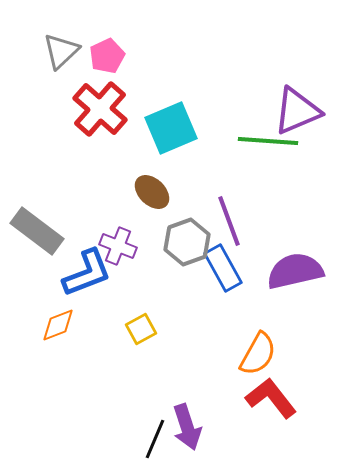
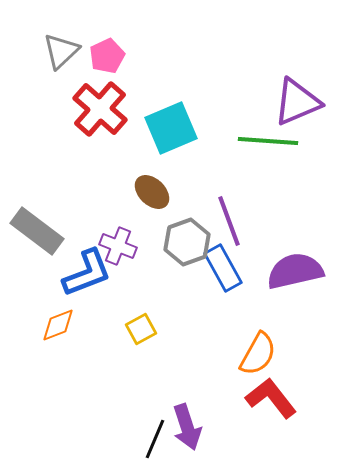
purple triangle: moved 9 px up
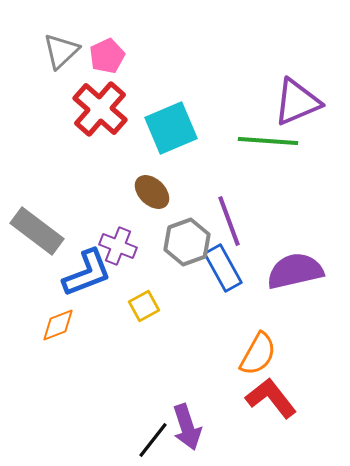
yellow square: moved 3 px right, 23 px up
black line: moved 2 px left, 1 px down; rotated 15 degrees clockwise
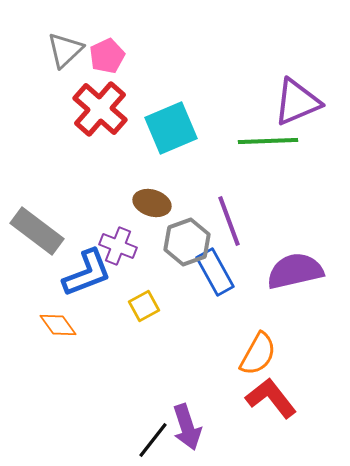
gray triangle: moved 4 px right, 1 px up
green line: rotated 6 degrees counterclockwise
brown ellipse: moved 11 px down; rotated 27 degrees counterclockwise
blue rectangle: moved 8 px left, 4 px down
orange diamond: rotated 75 degrees clockwise
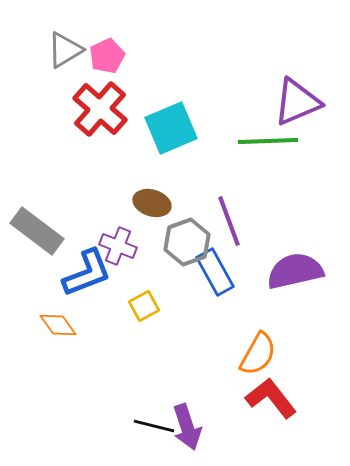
gray triangle: rotated 12 degrees clockwise
black line: moved 1 px right, 14 px up; rotated 66 degrees clockwise
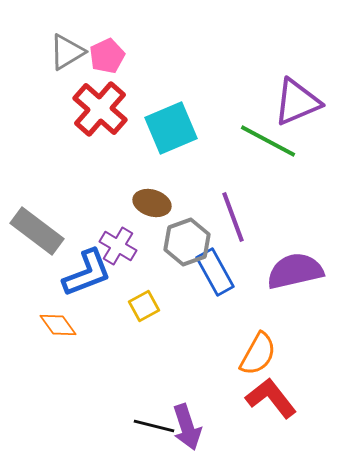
gray triangle: moved 2 px right, 2 px down
green line: rotated 30 degrees clockwise
purple line: moved 4 px right, 4 px up
purple cross: rotated 9 degrees clockwise
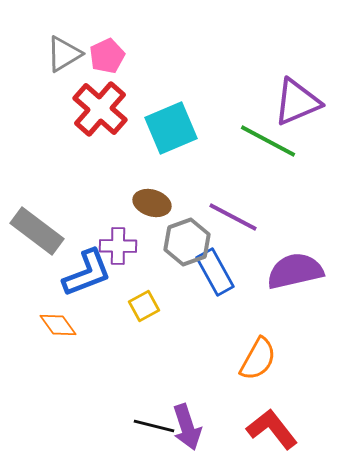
gray triangle: moved 3 px left, 2 px down
purple line: rotated 42 degrees counterclockwise
purple cross: rotated 30 degrees counterclockwise
orange semicircle: moved 5 px down
red L-shape: moved 1 px right, 31 px down
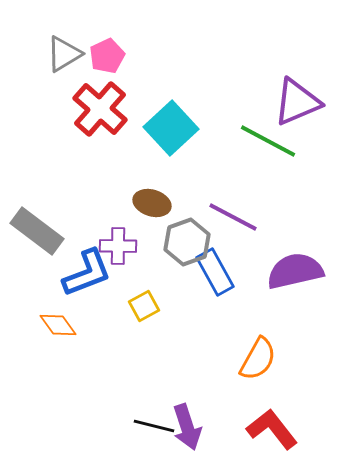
cyan square: rotated 20 degrees counterclockwise
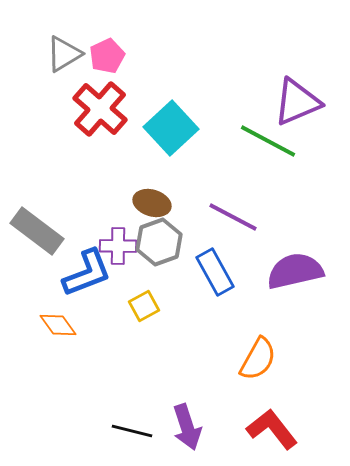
gray hexagon: moved 28 px left
black line: moved 22 px left, 5 px down
